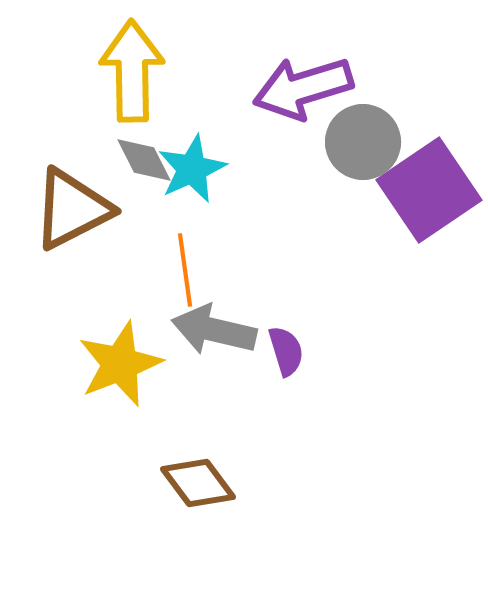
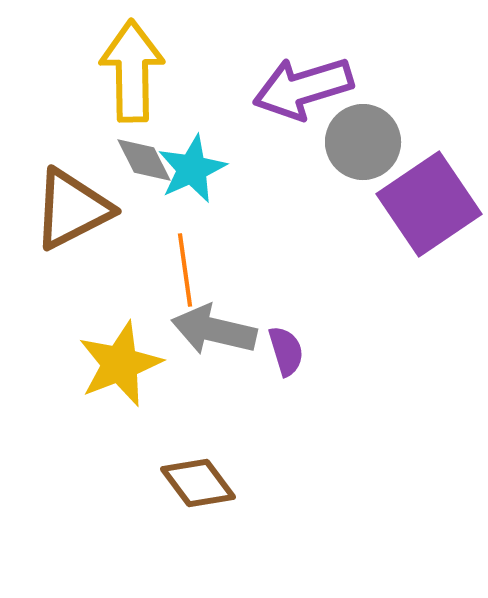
purple square: moved 14 px down
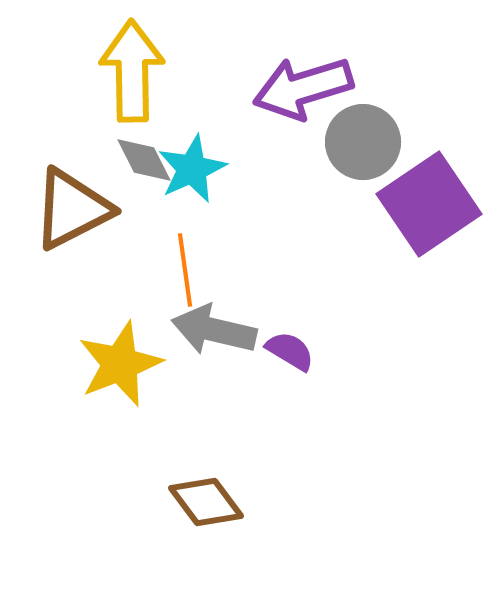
purple semicircle: moved 4 px right; rotated 42 degrees counterclockwise
brown diamond: moved 8 px right, 19 px down
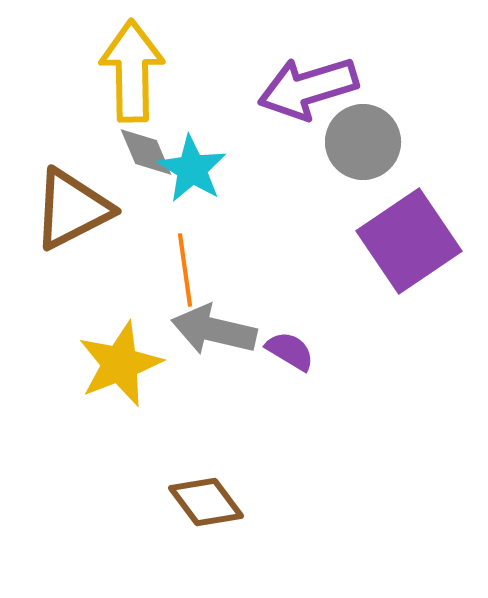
purple arrow: moved 5 px right
gray diamond: moved 2 px right, 8 px up; rotated 4 degrees clockwise
cyan star: rotated 16 degrees counterclockwise
purple square: moved 20 px left, 37 px down
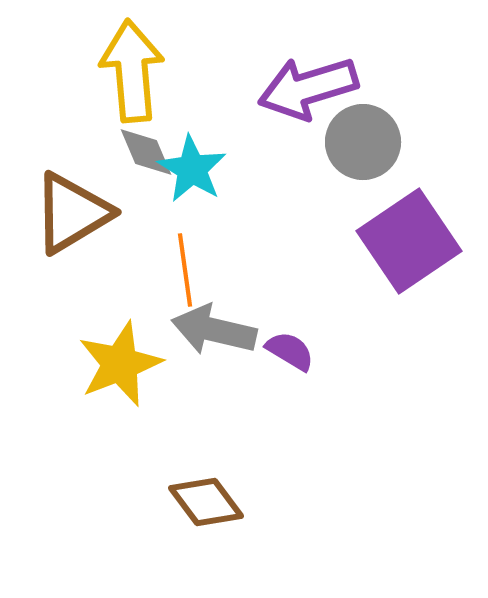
yellow arrow: rotated 4 degrees counterclockwise
brown triangle: moved 4 px down; rotated 4 degrees counterclockwise
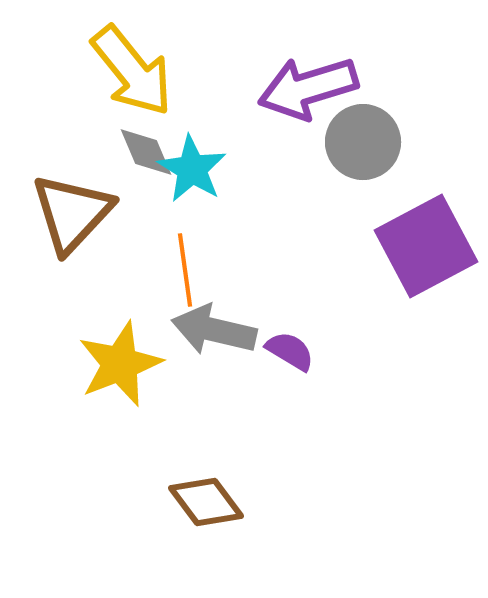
yellow arrow: rotated 146 degrees clockwise
brown triangle: rotated 16 degrees counterclockwise
purple square: moved 17 px right, 5 px down; rotated 6 degrees clockwise
